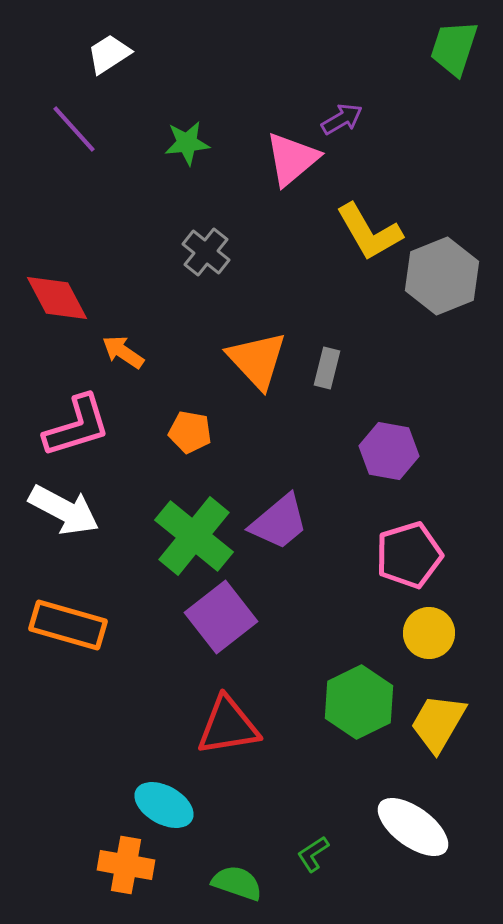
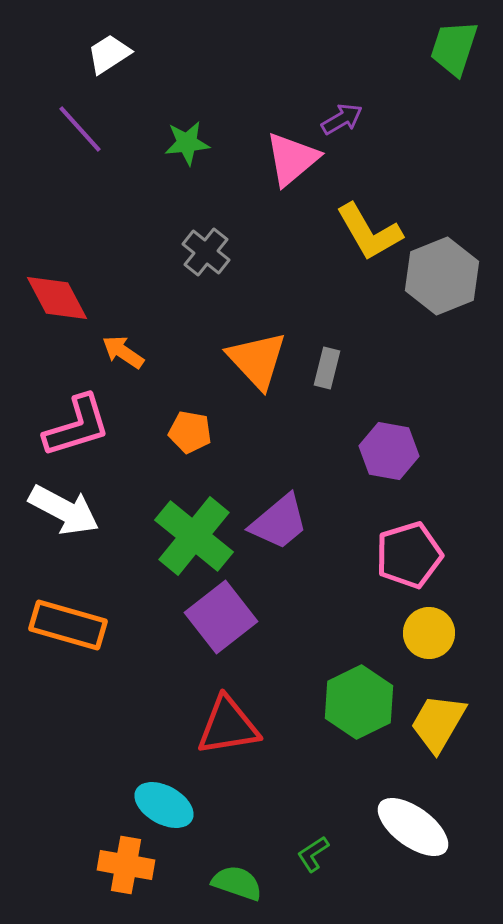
purple line: moved 6 px right
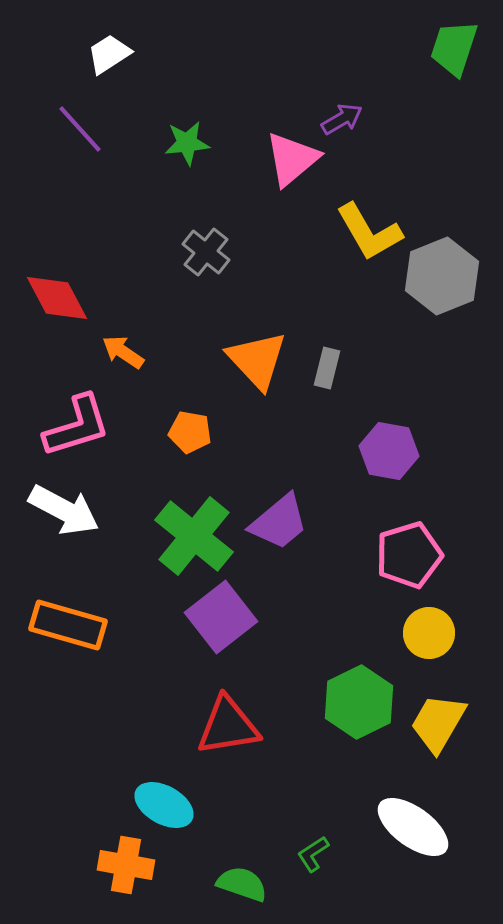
green semicircle: moved 5 px right, 1 px down
